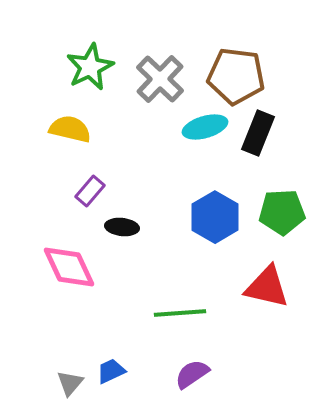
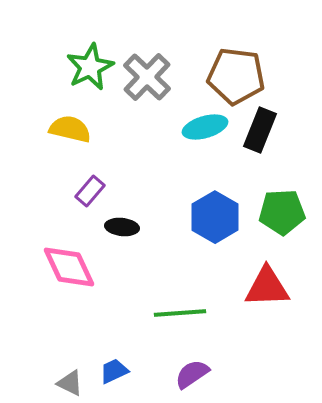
gray cross: moved 13 px left, 2 px up
black rectangle: moved 2 px right, 3 px up
red triangle: rotated 15 degrees counterclockwise
blue trapezoid: moved 3 px right
gray triangle: rotated 44 degrees counterclockwise
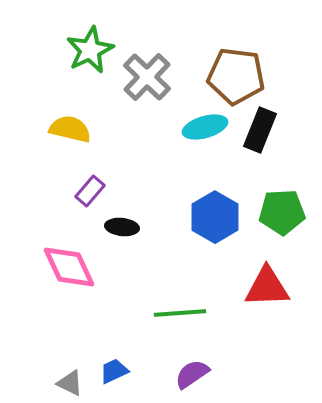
green star: moved 17 px up
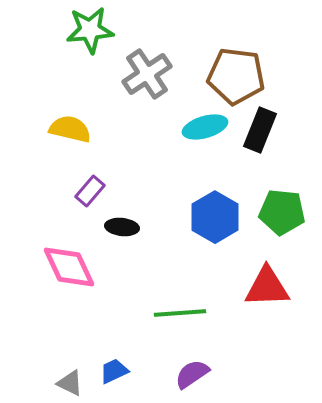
green star: moved 20 px up; rotated 21 degrees clockwise
gray cross: moved 3 px up; rotated 12 degrees clockwise
green pentagon: rotated 9 degrees clockwise
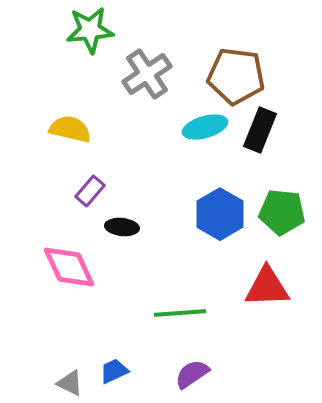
blue hexagon: moved 5 px right, 3 px up
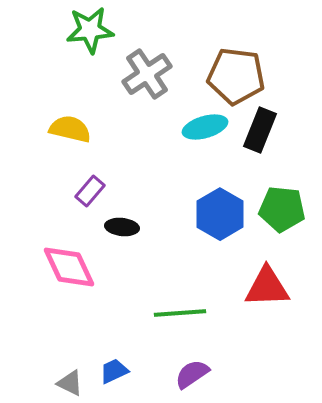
green pentagon: moved 3 px up
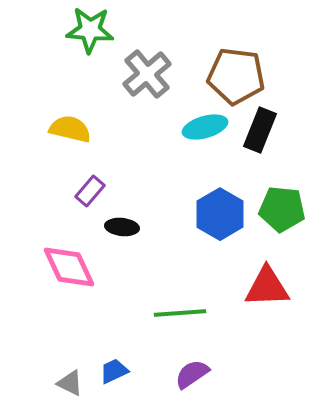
green star: rotated 9 degrees clockwise
gray cross: rotated 6 degrees counterclockwise
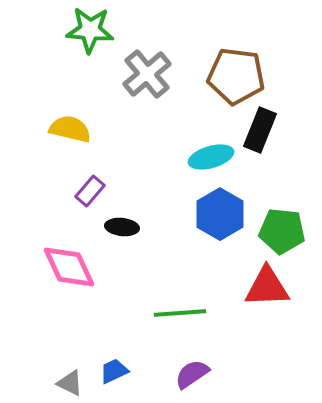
cyan ellipse: moved 6 px right, 30 px down
green pentagon: moved 22 px down
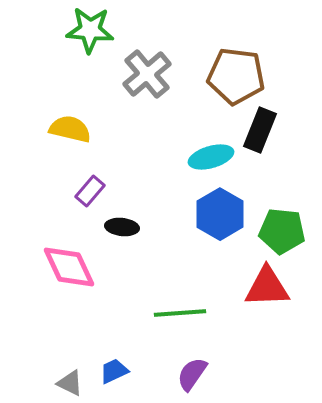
purple semicircle: rotated 21 degrees counterclockwise
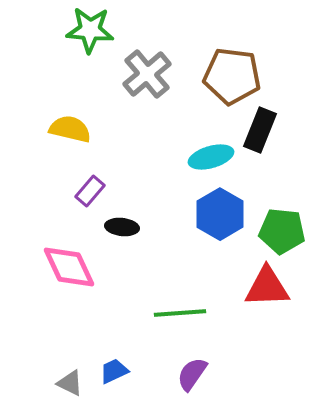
brown pentagon: moved 4 px left
